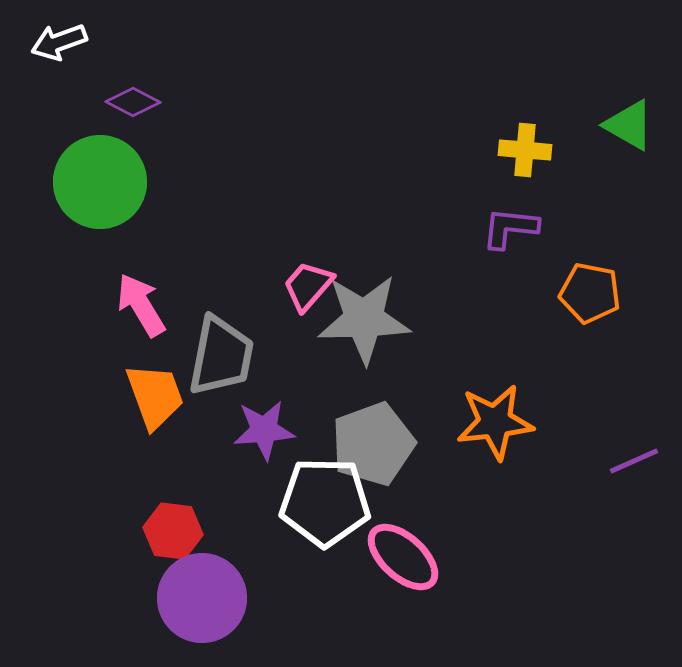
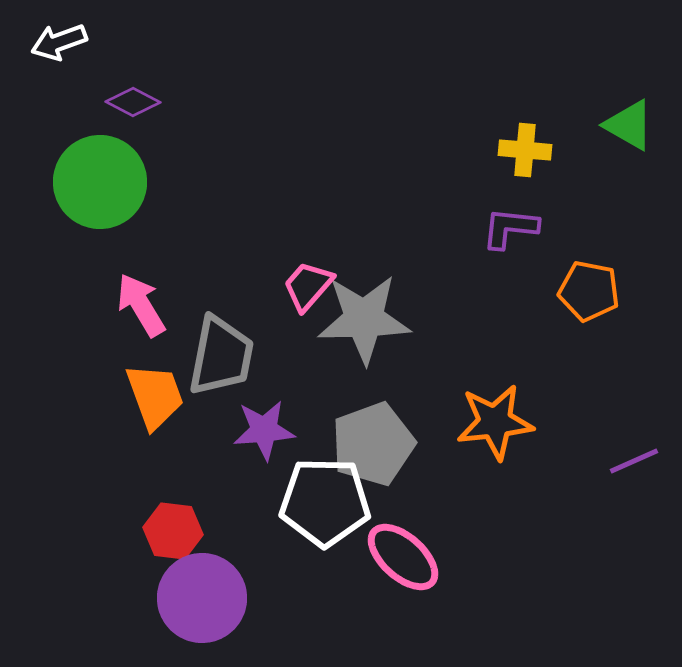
orange pentagon: moved 1 px left, 2 px up
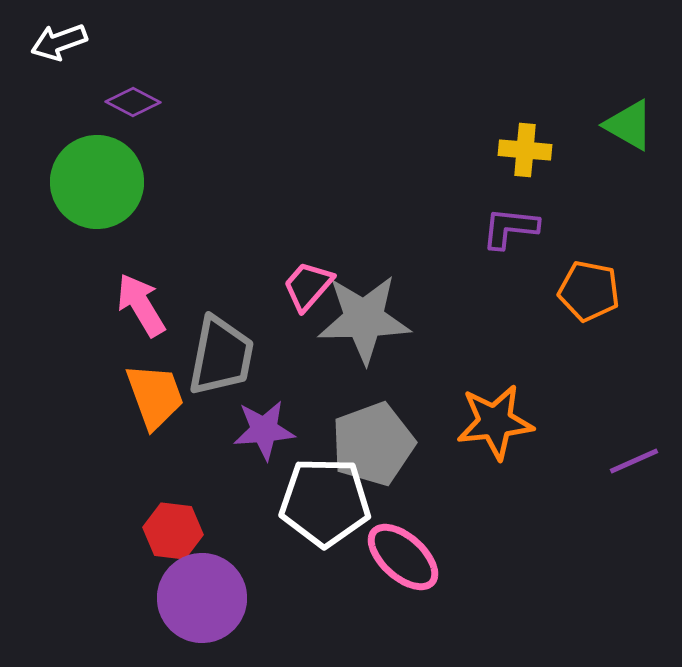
green circle: moved 3 px left
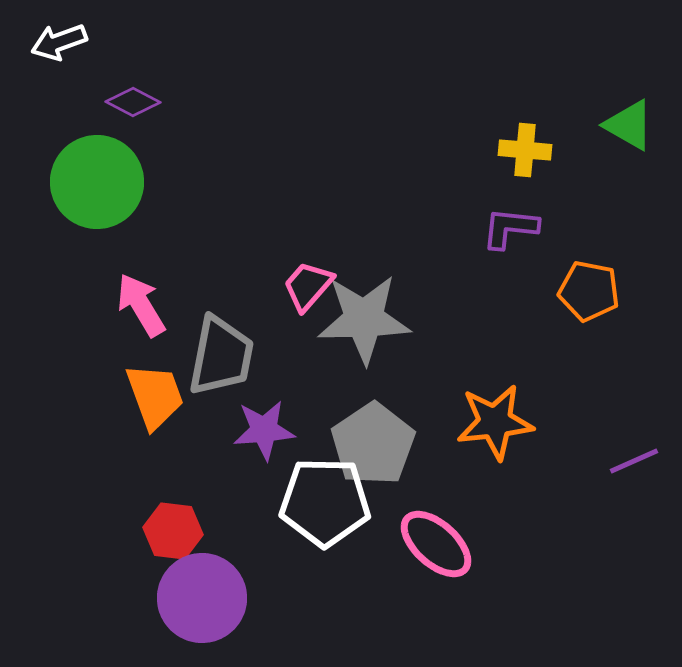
gray pentagon: rotated 14 degrees counterclockwise
pink ellipse: moved 33 px right, 13 px up
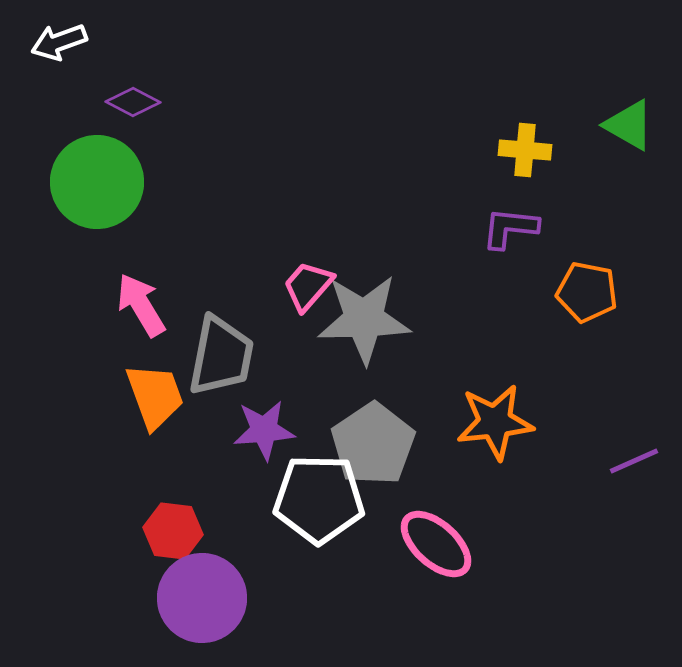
orange pentagon: moved 2 px left, 1 px down
white pentagon: moved 6 px left, 3 px up
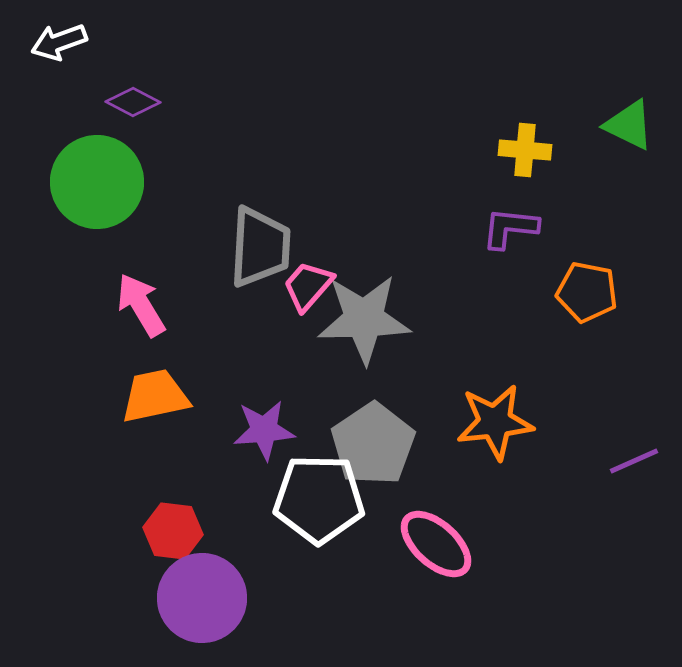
green triangle: rotated 4 degrees counterclockwise
gray trapezoid: moved 39 px right, 109 px up; rotated 8 degrees counterclockwise
orange trapezoid: rotated 82 degrees counterclockwise
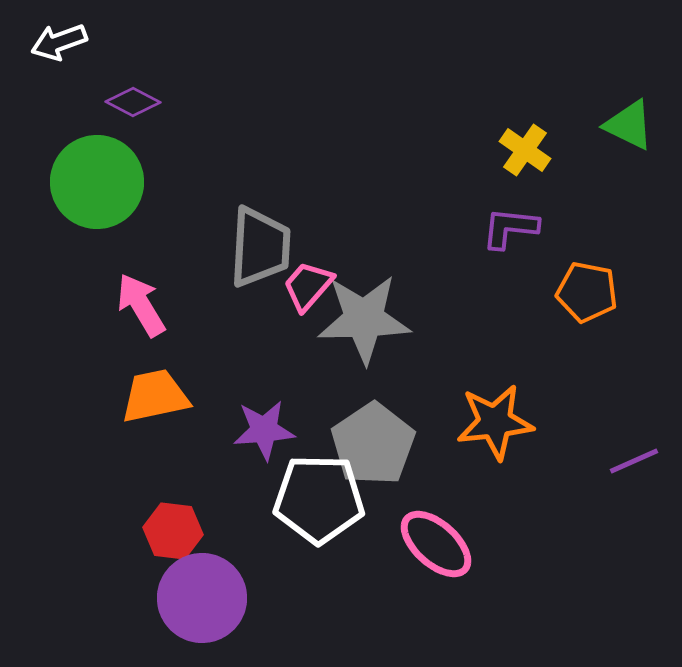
yellow cross: rotated 30 degrees clockwise
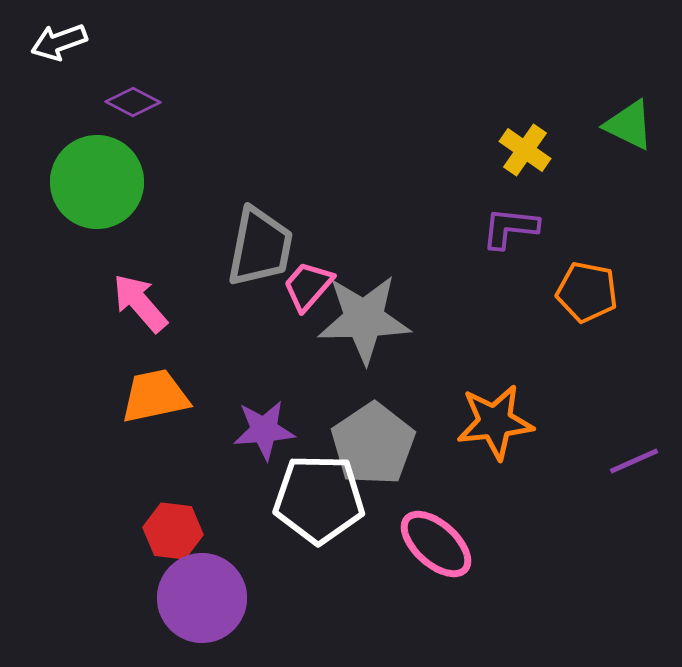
gray trapezoid: rotated 8 degrees clockwise
pink arrow: moved 1 px left, 2 px up; rotated 10 degrees counterclockwise
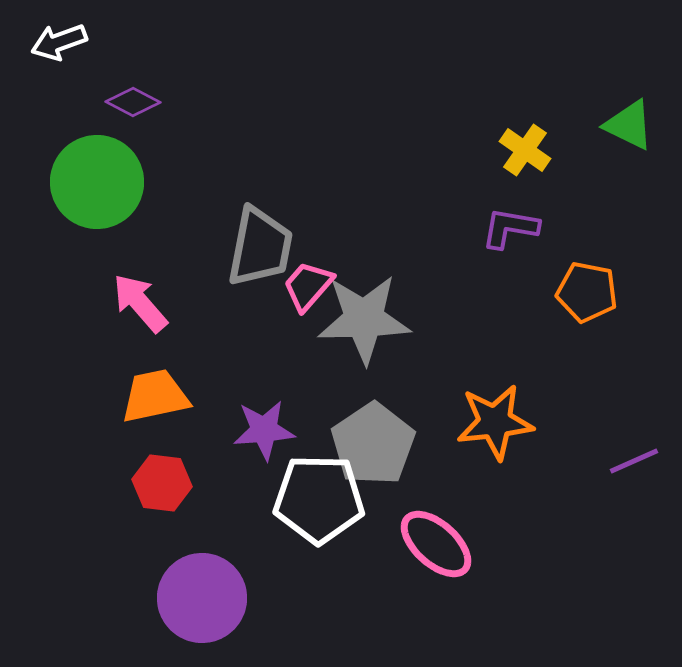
purple L-shape: rotated 4 degrees clockwise
red hexagon: moved 11 px left, 48 px up
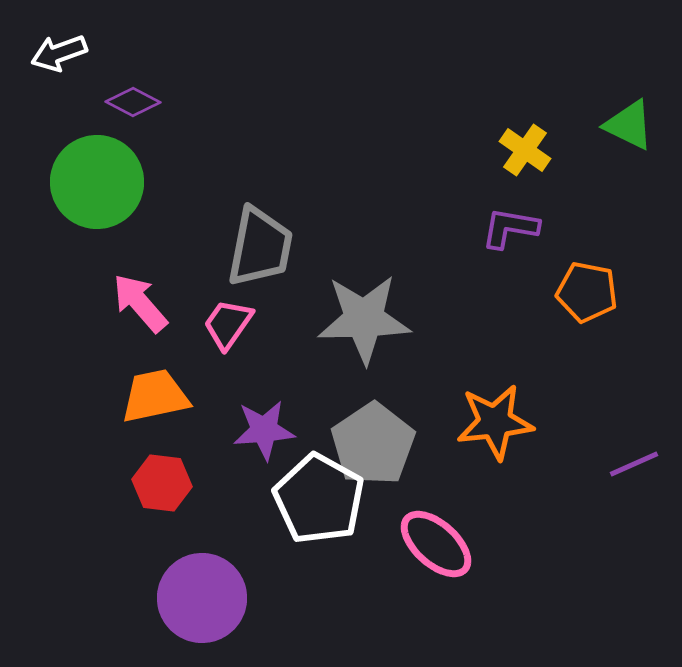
white arrow: moved 11 px down
pink trapezoid: moved 80 px left, 38 px down; rotated 6 degrees counterclockwise
purple line: moved 3 px down
white pentagon: rotated 28 degrees clockwise
